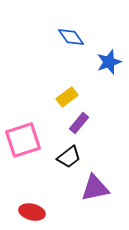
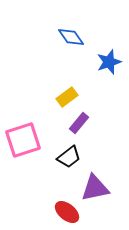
red ellipse: moved 35 px right; rotated 25 degrees clockwise
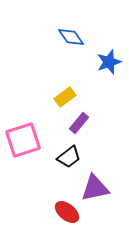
yellow rectangle: moved 2 px left
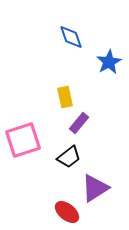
blue diamond: rotated 16 degrees clockwise
blue star: rotated 10 degrees counterclockwise
yellow rectangle: rotated 65 degrees counterclockwise
purple triangle: rotated 20 degrees counterclockwise
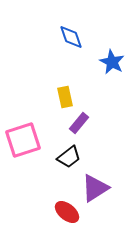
blue star: moved 3 px right; rotated 15 degrees counterclockwise
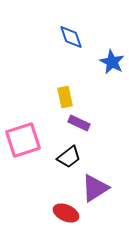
purple rectangle: rotated 75 degrees clockwise
red ellipse: moved 1 px left, 1 px down; rotated 15 degrees counterclockwise
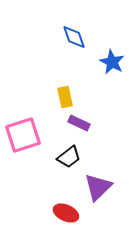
blue diamond: moved 3 px right
pink square: moved 5 px up
purple triangle: moved 3 px right, 1 px up; rotated 12 degrees counterclockwise
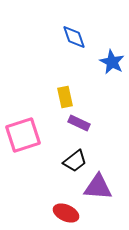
black trapezoid: moved 6 px right, 4 px down
purple triangle: rotated 48 degrees clockwise
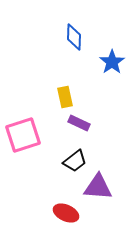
blue diamond: rotated 20 degrees clockwise
blue star: rotated 10 degrees clockwise
